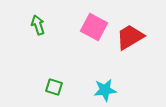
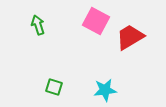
pink square: moved 2 px right, 6 px up
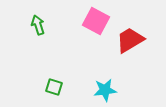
red trapezoid: moved 3 px down
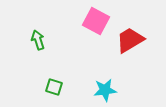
green arrow: moved 15 px down
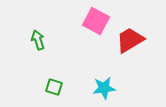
cyan star: moved 1 px left, 2 px up
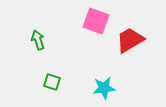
pink square: rotated 8 degrees counterclockwise
green square: moved 2 px left, 5 px up
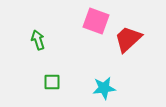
red trapezoid: moved 2 px left, 1 px up; rotated 12 degrees counterclockwise
green square: rotated 18 degrees counterclockwise
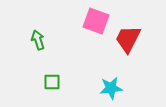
red trapezoid: rotated 20 degrees counterclockwise
cyan star: moved 7 px right
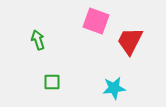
red trapezoid: moved 2 px right, 2 px down
cyan star: moved 3 px right
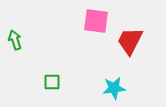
pink square: rotated 12 degrees counterclockwise
green arrow: moved 23 px left
